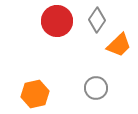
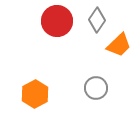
orange hexagon: rotated 16 degrees counterclockwise
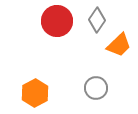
orange hexagon: moved 1 px up
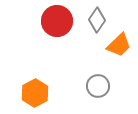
gray circle: moved 2 px right, 2 px up
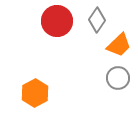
gray circle: moved 20 px right, 8 px up
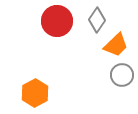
orange trapezoid: moved 3 px left
gray circle: moved 4 px right, 3 px up
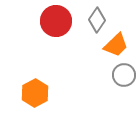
red circle: moved 1 px left
gray circle: moved 2 px right
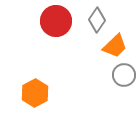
orange trapezoid: moved 1 px left, 1 px down
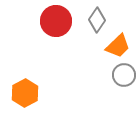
orange trapezoid: moved 3 px right
orange hexagon: moved 10 px left
